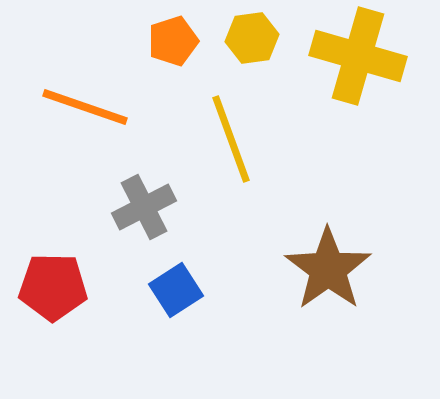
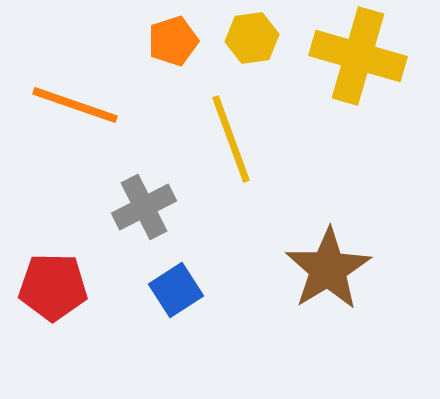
orange line: moved 10 px left, 2 px up
brown star: rotated 4 degrees clockwise
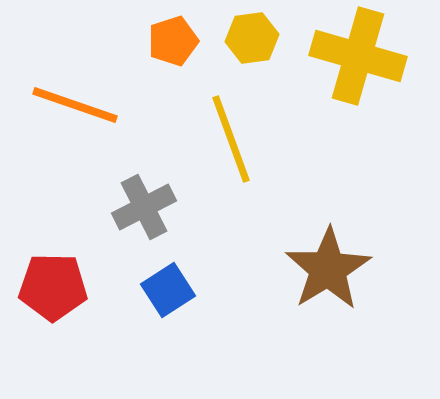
blue square: moved 8 px left
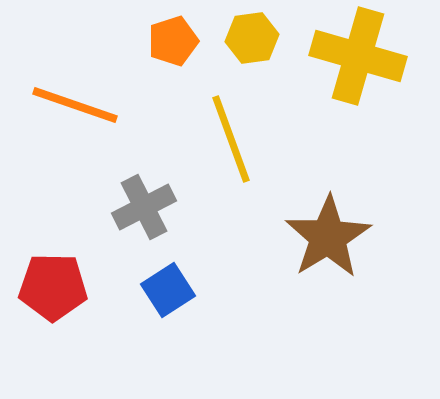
brown star: moved 32 px up
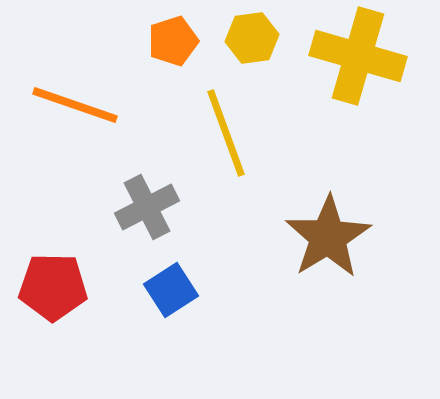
yellow line: moved 5 px left, 6 px up
gray cross: moved 3 px right
blue square: moved 3 px right
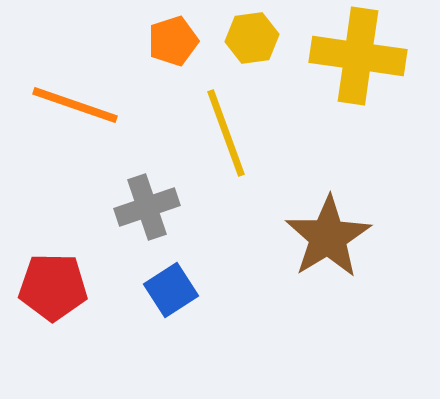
yellow cross: rotated 8 degrees counterclockwise
gray cross: rotated 8 degrees clockwise
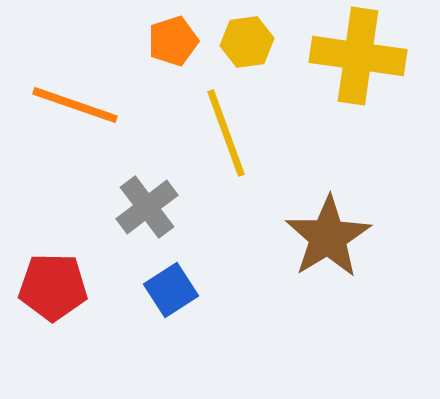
yellow hexagon: moved 5 px left, 4 px down
gray cross: rotated 18 degrees counterclockwise
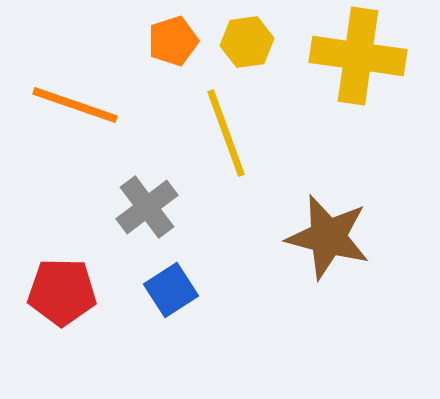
brown star: rotated 26 degrees counterclockwise
red pentagon: moved 9 px right, 5 px down
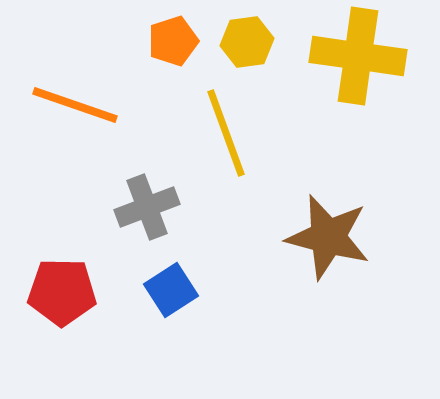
gray cross: rotated 16 degrees clockwise
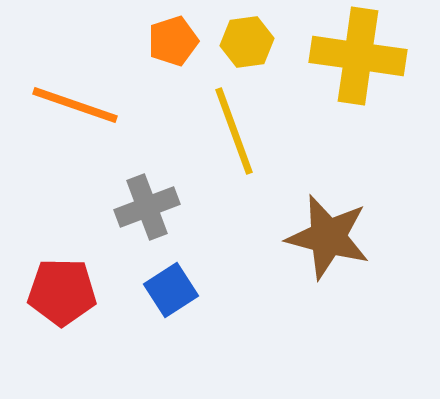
yellow line: moved 8 px right, 2 px up
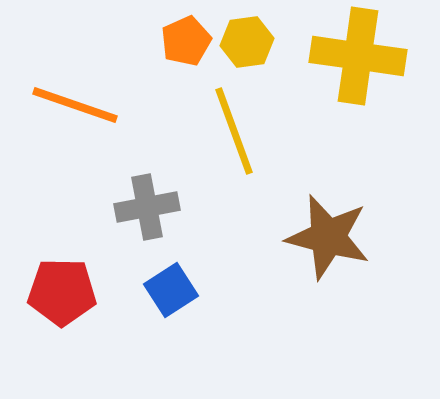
orange pentagon: moved 13 px right; rotated 6 degrees counterclockwise
gray cross: rotated 10 degrees clockwise
